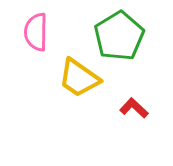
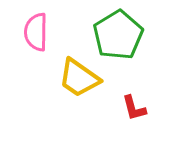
green pentagon: moved 1 px left, 1 px up
red L-shape: rotated 148 degrees counterclockwise
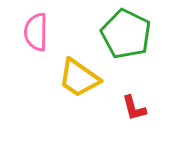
green pentagon: moved 8 px right, 1 px up; rotated 15 degrees counterclockwise
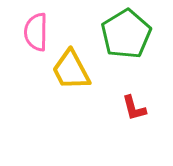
green pentagon: rotated 15 degrees clockwise
yellow trapezoid: moved 8 px left, 8 px up; rotated 27 degrees clockwise
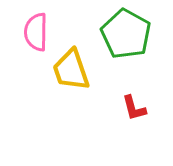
green pentagon: rotated 12 degrees counterclockwise
yellow trapezoid: rotated 9 degrees clockwise
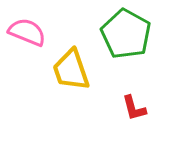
pink semicircle: moved 9 px left; rotated 111 degrees clockwise
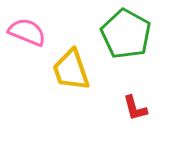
red L-shape: moved 1 px right
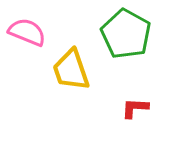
red L-shape: rotated 108 degrees clockwise
